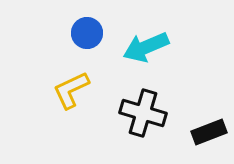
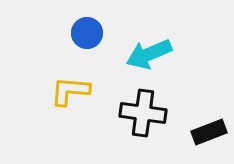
cyan arrow: moved 3 px right, 7 px down
yellow L-shape: moved 1 px left, 1 px down; rotated 30 degrees clockwise
black cross: rotated 9 degrees counterclockwise
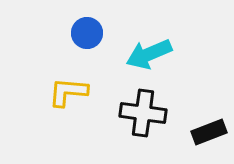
yellow L-shape: moved 2 px left, 1 px down
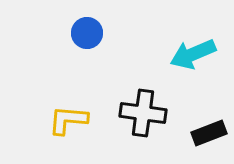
cyan arrow: moved 44 px right
yellow L-shape: moved 28 px down
black rectangle: moved 1 px down
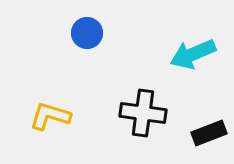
yellow L-shape: moved 18 px left, 4 px up; rotated 12 degrees clockwise
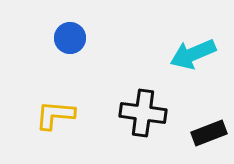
blue circle: moved 17 px left, 5 px down
yellow L-shape: moved 5 px right, 1 px up; rotated 12 degrees counterclockwise
